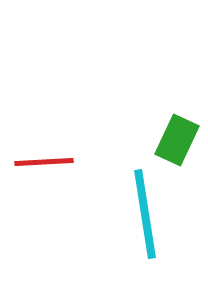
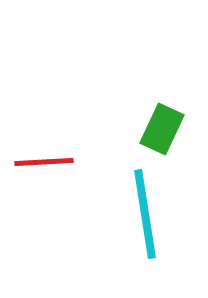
green rectangle: moved 15 px left, 11 px up
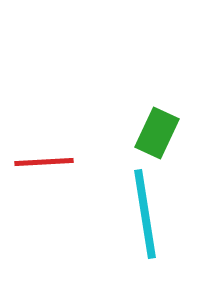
green rectangle: moved 5 px left, 4 px down
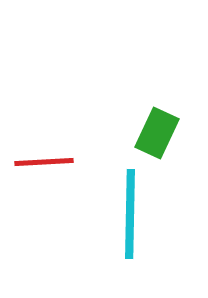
cyan line: moved 15 px left; rotated 10 degrees clockwise
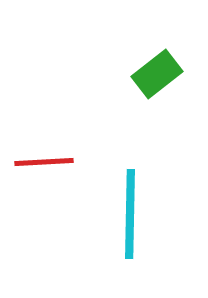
green rectangle: moved 59 px up; rotated 27 degrees clockwise
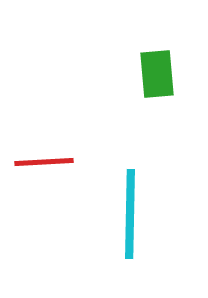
green rectangle: rotated 57 degrees counterclockwise
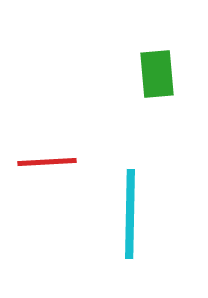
red line: moved 3 px right
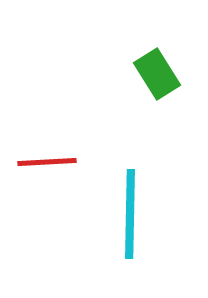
green rectangle: rotated 27 degrees counterclockwise
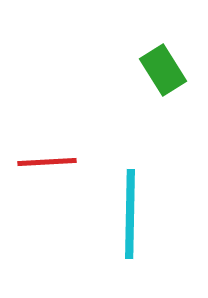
green rectangle: moved 6 px right, 4 px up
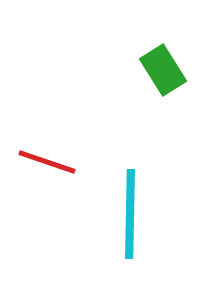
red line: rotated 22 degrees clockwise
